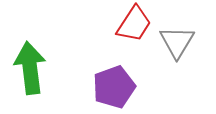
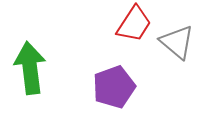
gray triangle: rotated 21 degrees counterclockwise
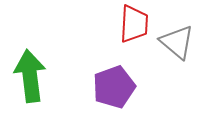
red trapezoid: rotated 30 degrees counterclockwise
green arrow: moved 8 px down
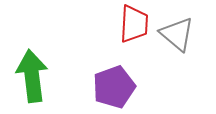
gray triangle: moved 8 px up
green arrow: moved 2 px right
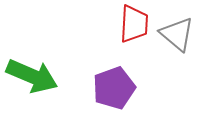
green arrow: rotated 120 degrees clockwise
purple pentagon: moved 1 px down
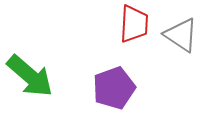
gray triangle: moved 4 px right, 1 px down; rotated 6 degrees counterclockwise
green arrow: moved 2 px left; rotated 18 degrees clockwise
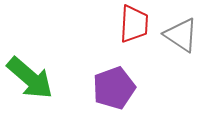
green arrow: moved 2 px down
